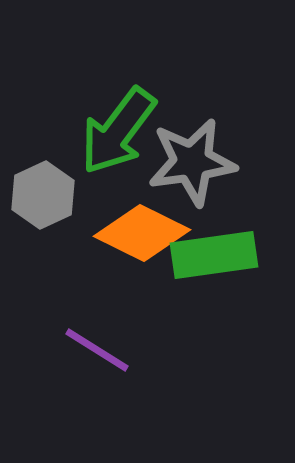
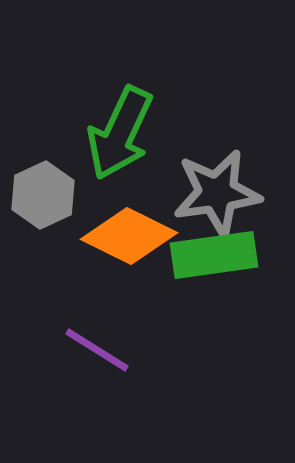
green arrow: moved 2 px right, 2 px down; rotated 12 degrees counterclockwise
gray star: moved 25 px right, 31 px down
orange diamond: moved 13 px left, 3 px down
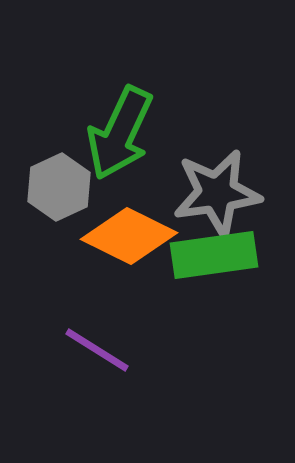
gray hexagon: moved 16 px right, 8 px up
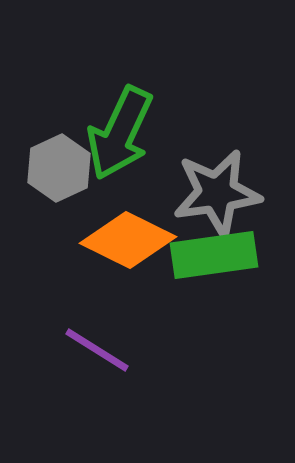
gray hexagon: moved 19 px up
orange diamond: moved 1 px left, 4 px down
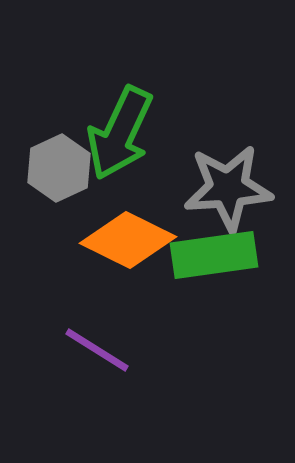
gray star: moved 11 px right, 5 px up; rotated 4 degrees clockwise
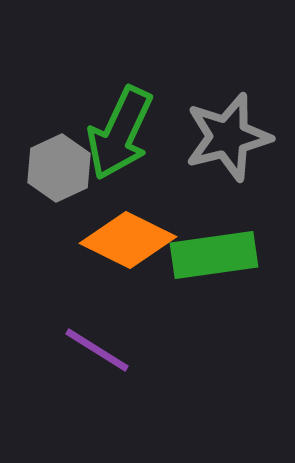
gray star: moved 51 px up; rotated 10 degrees counterclockwise
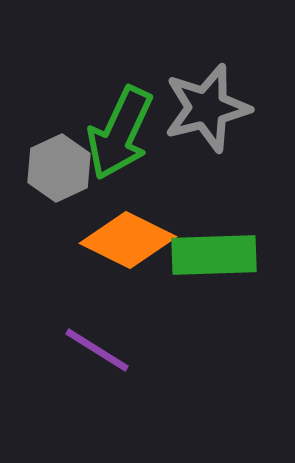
gray star: moved 21 px left, 29 px up
green rectangle: rotated 6 degrees clockwise
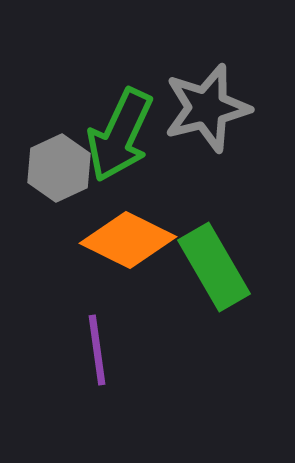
green arrow: moved 2 px down
green rectangle: moved 12 px down; rotated 62 degrees clockwise
purple line: rotated 50 degrees clockwise
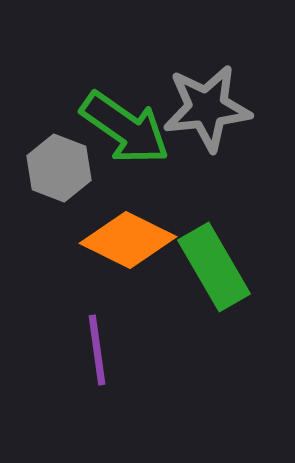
gray star: rotated 8 degrees clockwise
green arrow: moved 5 px right, 7 px up; rotated 80 degrees counterclockwise
gray hexagon: rotated 14 degrees counterclockwise
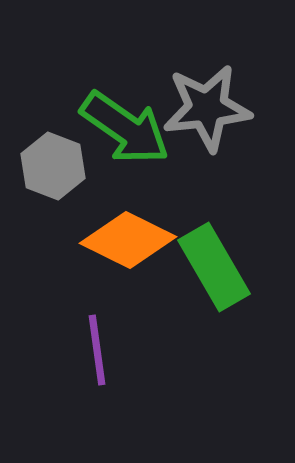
gray hexagon: moved 6 px left, 2 px up
